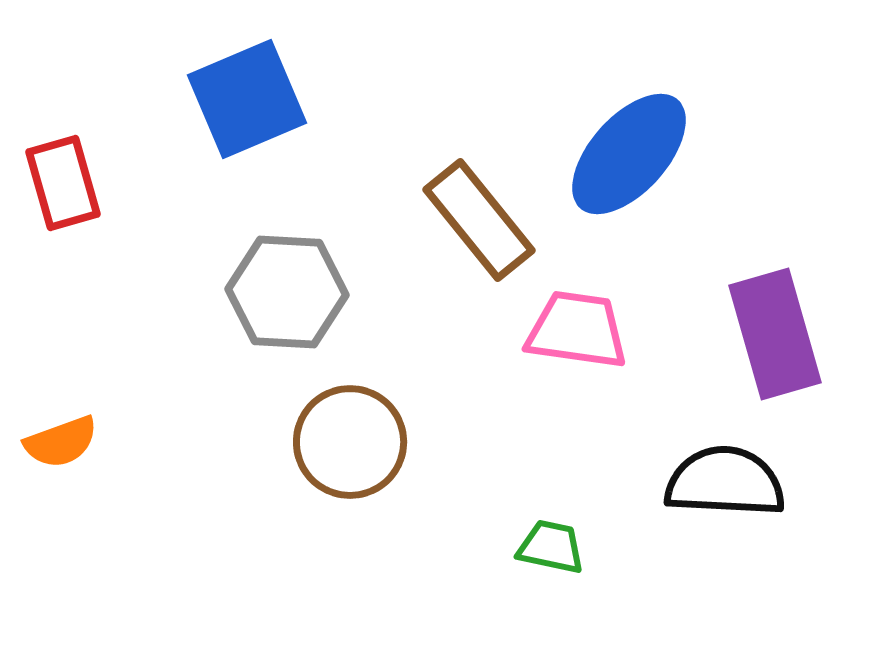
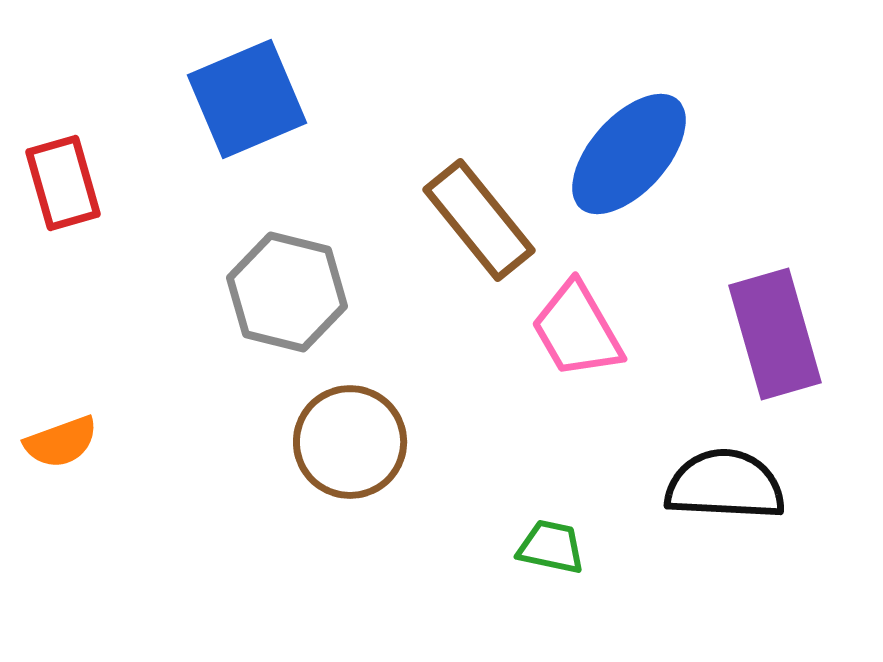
gray hexagon: rotated 11 degrees clockwise
pink trapezoid: rotated 128 degrees counterclockwise
black semicircle: moved 3 px down
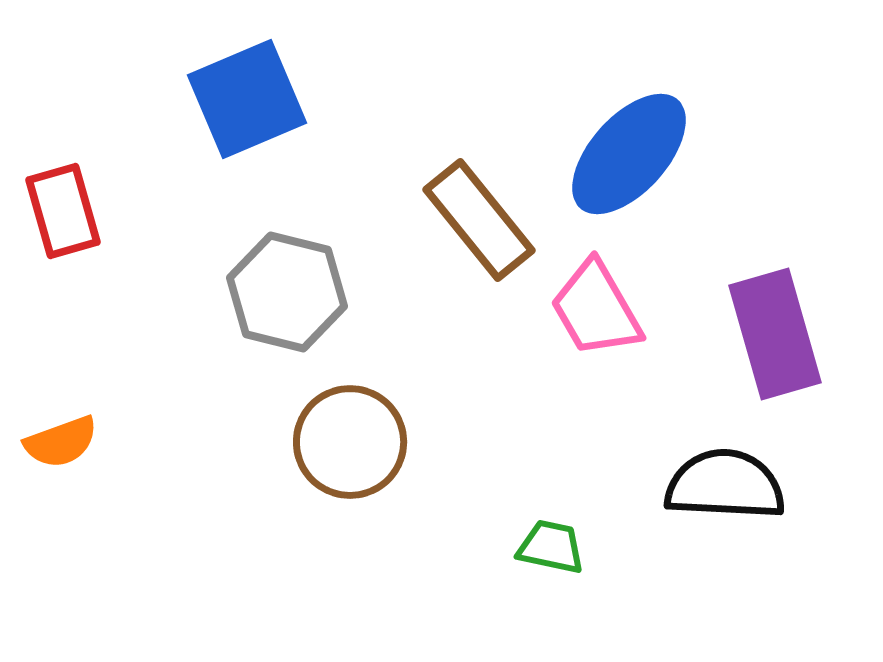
red rectangle: moved 28 px down
pink trapezoid: moved 19 px right, 21 px up
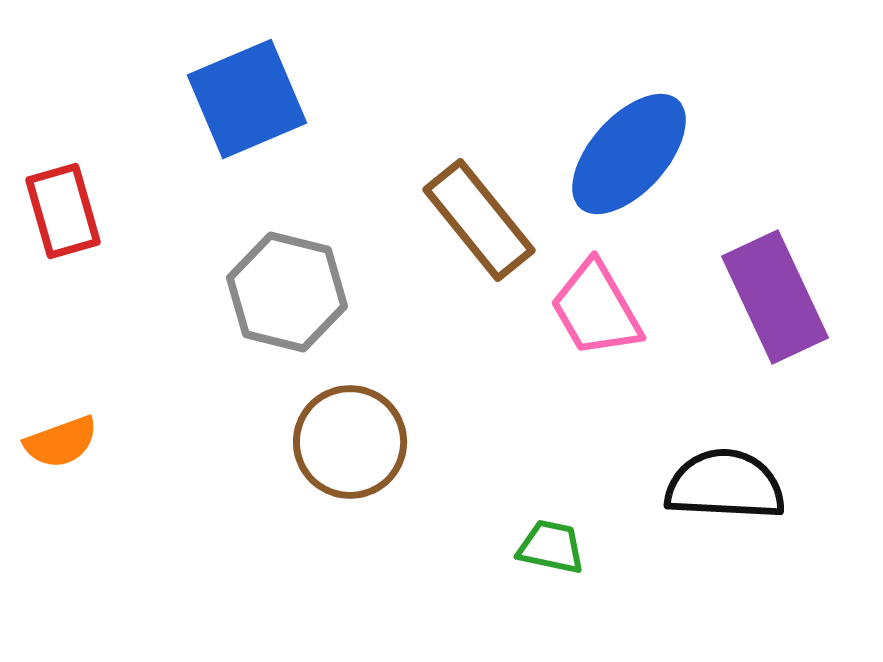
purple rectangle: moved 37 px up; rotated 9 degrees counterclockwise
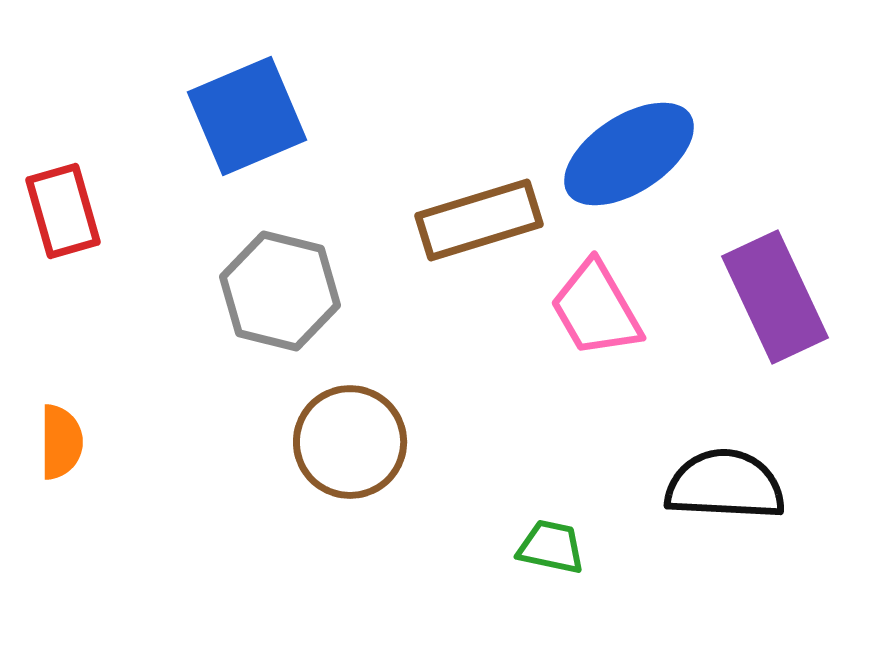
blue square: moved 17 px down
blue ellipse: rotated 15 degrees clockwise
brown rectangle: rotated 68 degrees counterclockwise
gray hexagon: moved 7 px left, 1 px up
orange semicircle: rotated 70 degrees counterclockwise
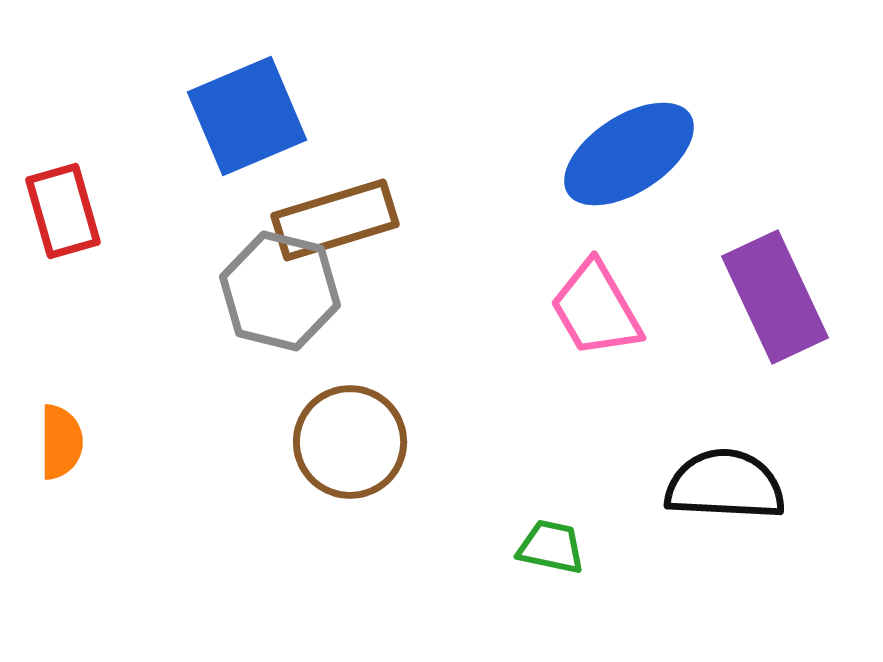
brown rectangle: moved 144 px left
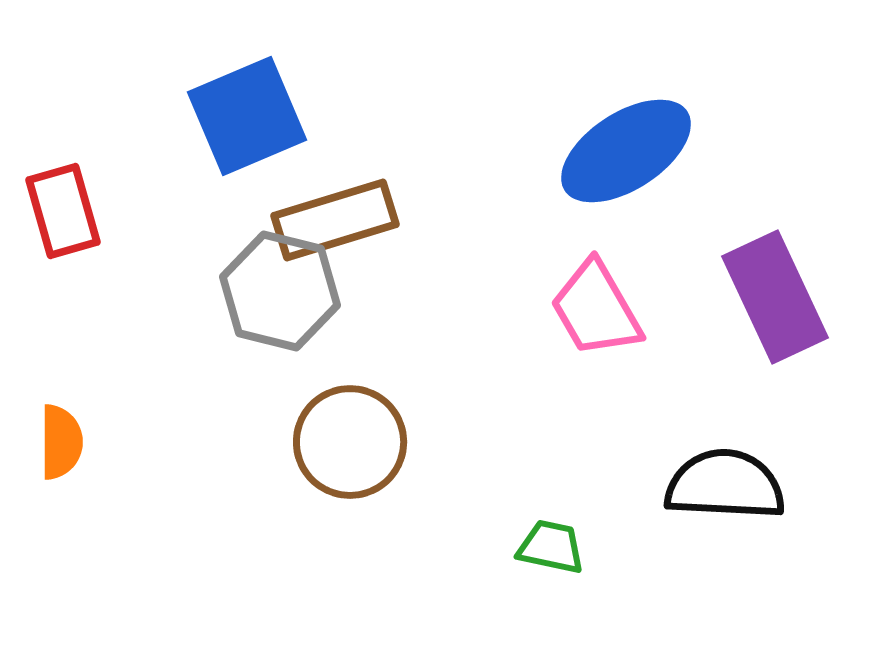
blue ellipse: moved 3 px left, 3 px up
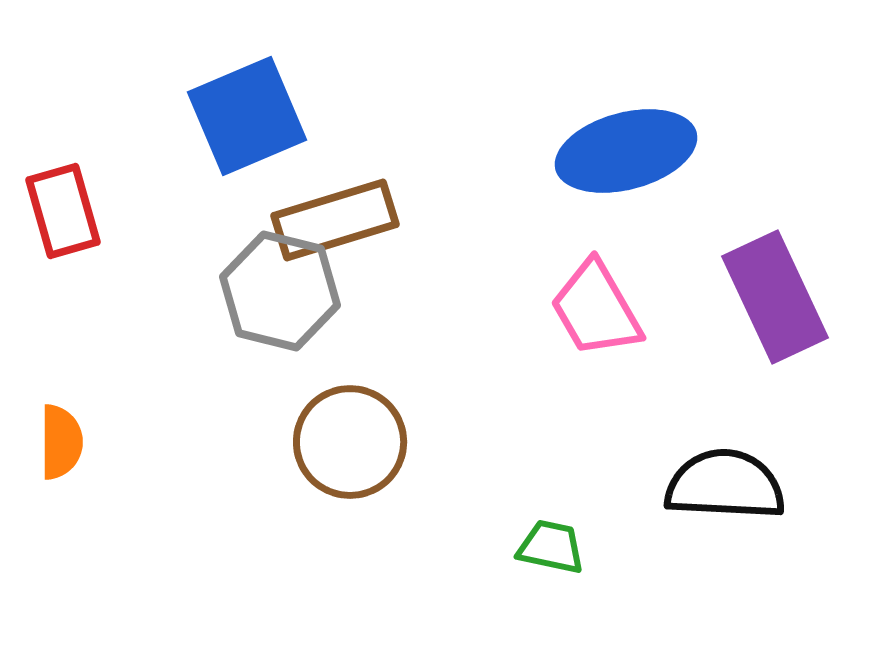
blue ellipse: rotated 18 degrees clockwise
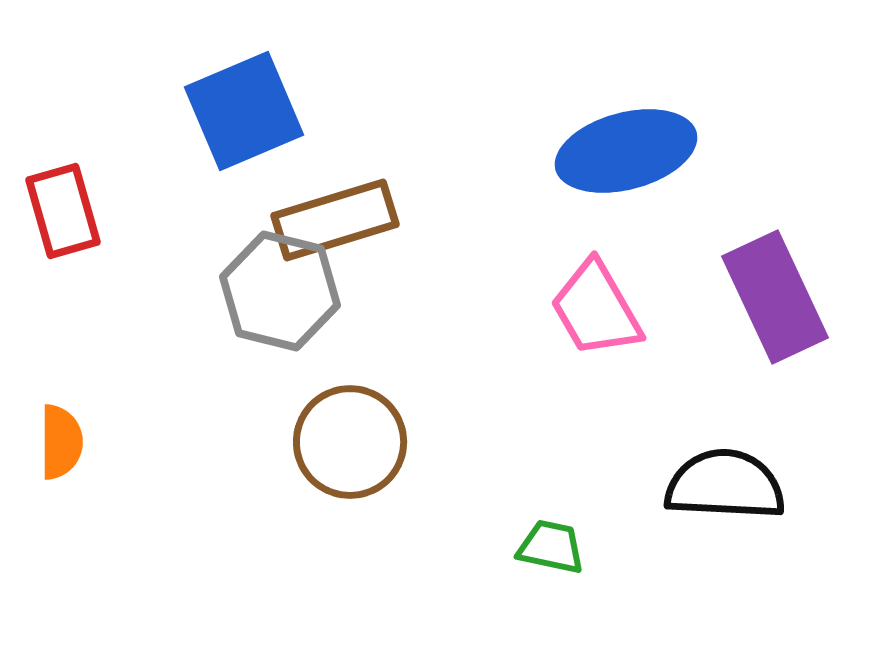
blue square: moved 3 px left, 5 px up
